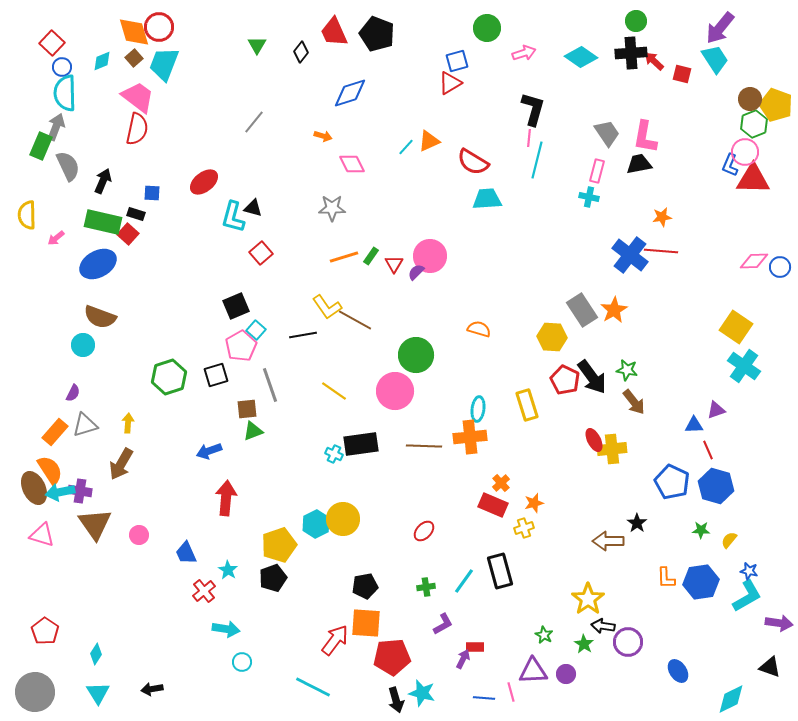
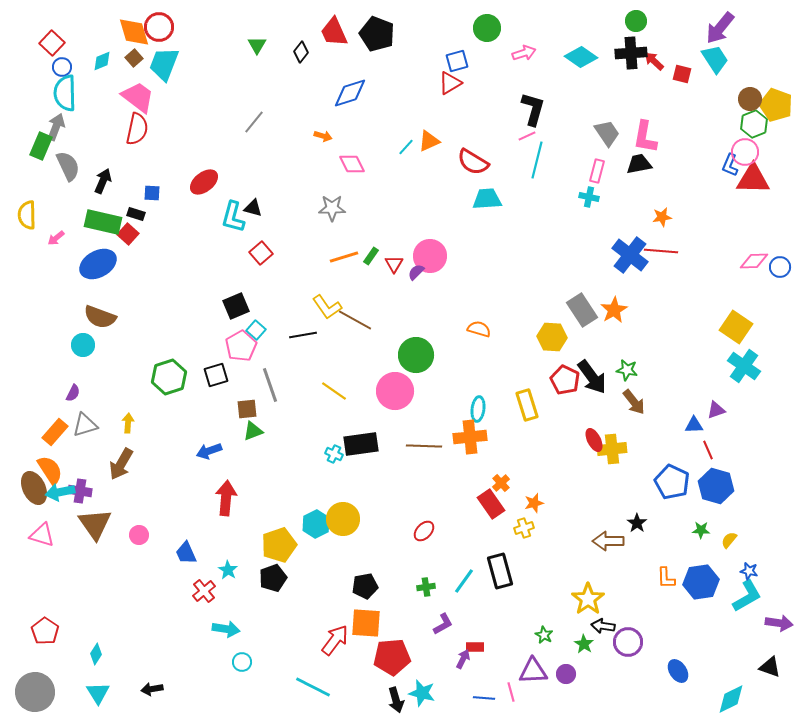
pink line at (529, 138): moved 2 px left, 2 px up; rotated 60 degrees clockwise
red rectangle at (493, 505): moved 2 px left, 1 px up; rotated 32 degrees clockwise
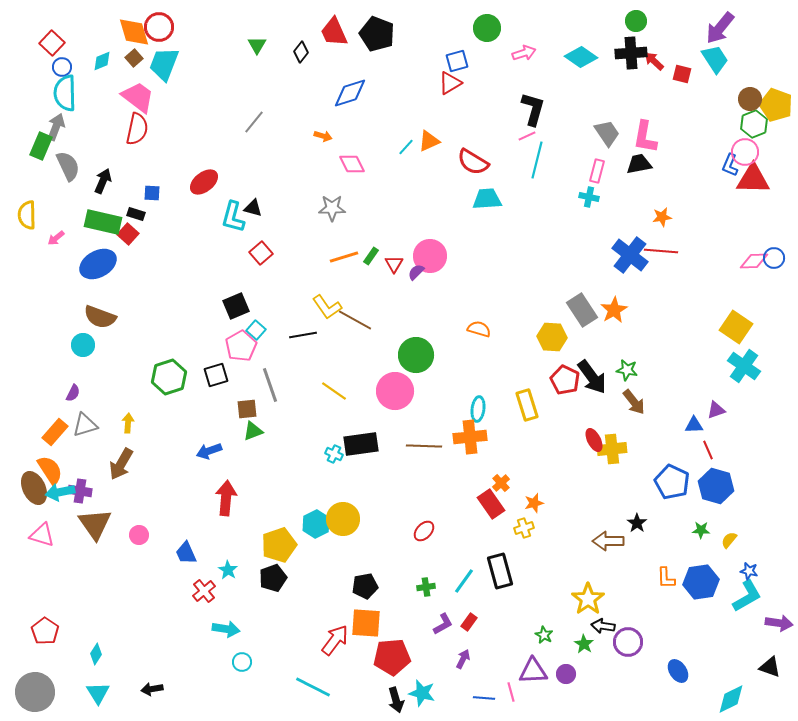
blue circle at (780, 267): moved 6 px left, 9 px up
red rectangle at (475, 647): moved 6 px left, 25 px up; rotated 54 degrees counterclockwise
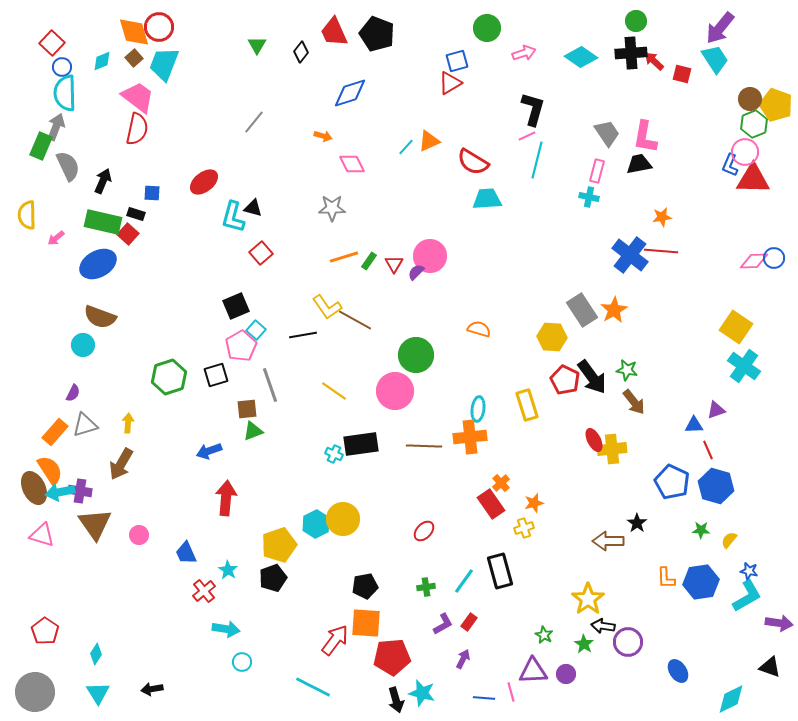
green rectangle at (371, 256): moved 2 px left, 5 px down
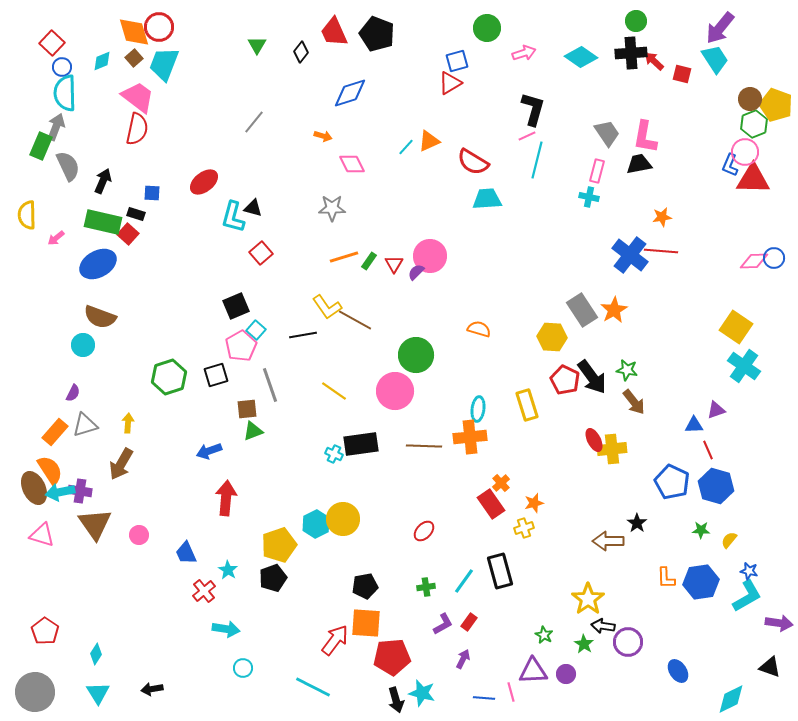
cyan circle at (242, 662): moved 1 px right, 6 px down
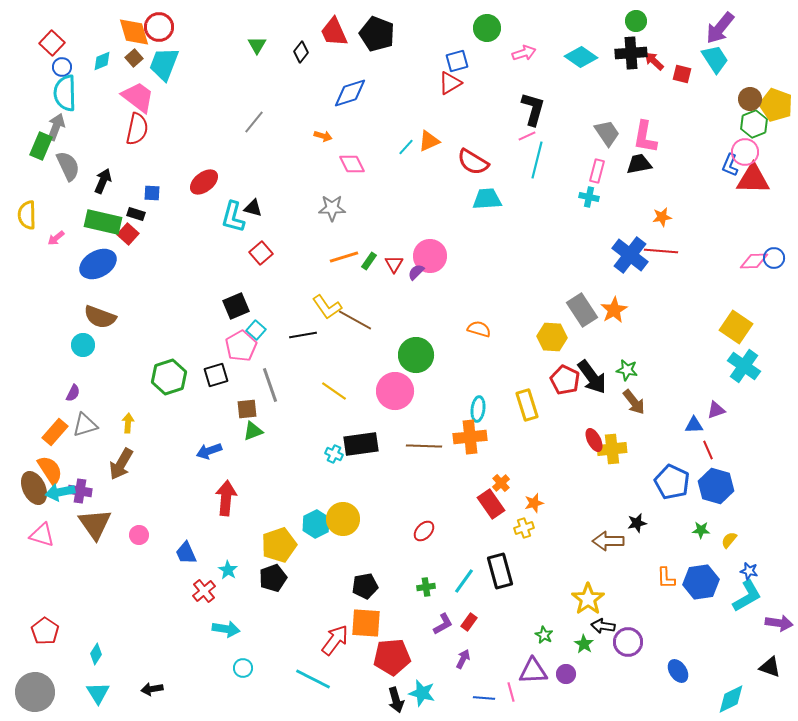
black star at (637, 523): rotated 24 degrees clockwise
cyan line at (313, 687): moved 8 px up
